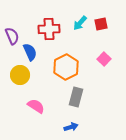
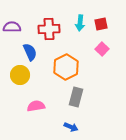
cyan arrow: rotated 35 degrees counterclockwise
purple semicircle: moved 9 px up; rotated 66 degrees counterclockwise
pink square: moved 2 px left, 10 px up
pink semicircle: rotated 42 degrees counterclockwise
blue arrow: rotated 40 degrees clockwise
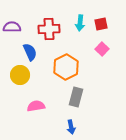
blue arrow: rotated 56 degrees clockwise
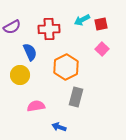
cyan arrow: moved 2 px right, 3 px up; rotated 56 degrees clockwise
purple semicircle: rotated 150 degrees clockwise
blue arrow: moved 12 px left; rotated 120 degrees clockwise
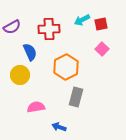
pink semicircle: moved 1 px down
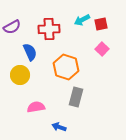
orange hexagon: rotated 15 degrees counterclockwise
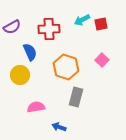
pink square: moved 11 px down
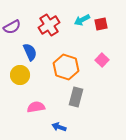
red cross: moved 4 px up; rotated 30 degrees counterclockwise
